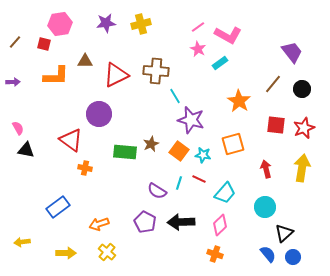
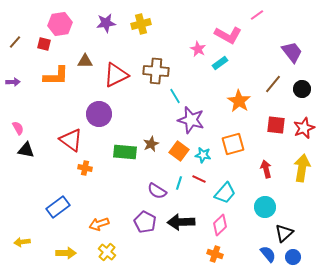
pink line at (198, 27): moved 59 px right, 12 px up
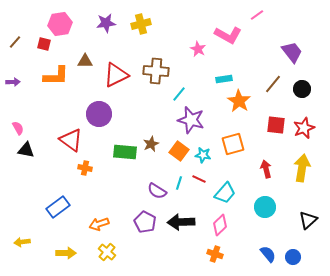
cyan rectangle at (220, 63): moved 4 px right, 16 px down; rotated 28 degrees clockwise
cyan line at (175, 96): moved 4 px right, 2 px up; rotated 70 degrees clockwise
black triangle at (284, 233): moved 24 px right, 13 px up
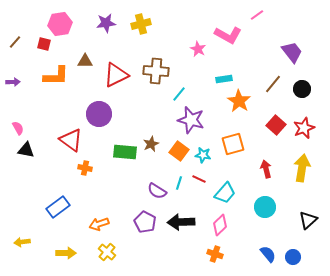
red square at (276, 125): rotated 36 degrees clockwise
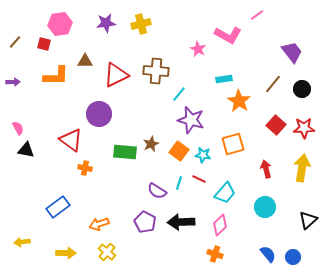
red star at (304, 128): rotated 20 degrees clockwise
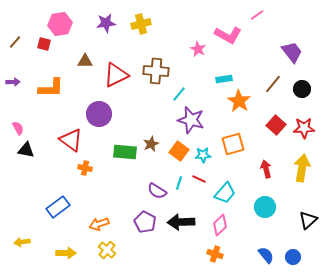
orange L-shape at (56, 76): moved 5 px left, 12 px down
cyan star at (203, 155): rotated 14 degrees counterclockwise
yellow cross at (107, 252): moved 2 px up
blue semicircle at (268, 254): moved 2 px left, 1 px down
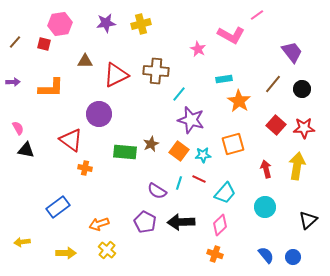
pink L-shape at (228, 35): moved 3 px right
yellow arrow at (302, 168): moved 5 px left, 2 px up
